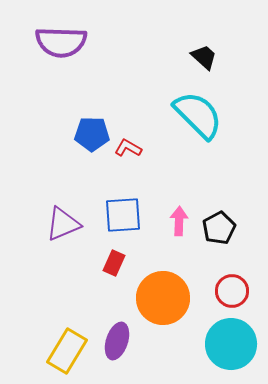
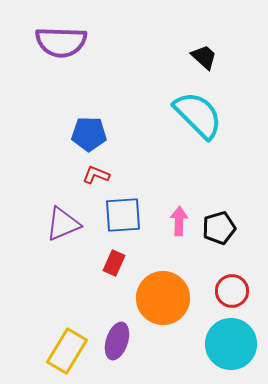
blue pentagon: moved 3 px left
red L-shape: moved 32 px left, 27 px down; rotated 8 degrees counterclockwise
black pentagon: rotated 12 degrees clockwise
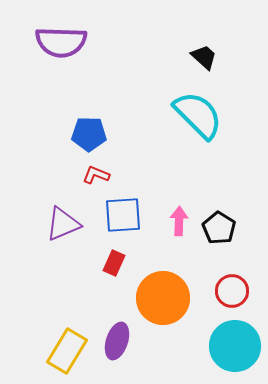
black pentagon: rotated 24 degrees counterclockwise
cyan circle: moved 4 px right, 2 px down
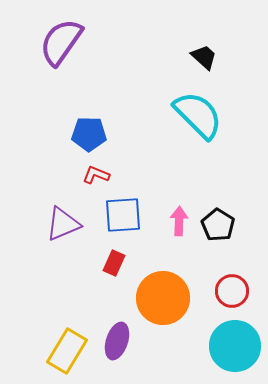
purple semicircle: rotated 123 degrees clockwise
black pentagon: moved 1 px left, 3 px up
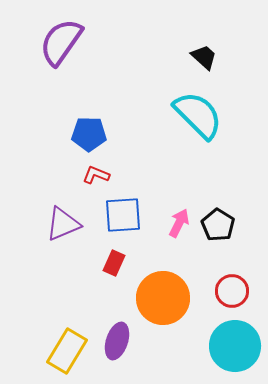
pink arrow: moved 2 px down; rotated 24 degrees clockwise
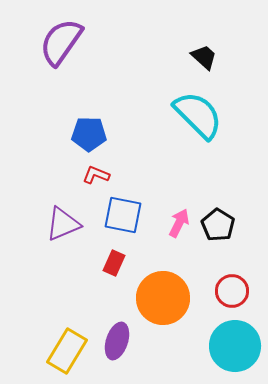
blue square: rotated 15 degrees clockwise
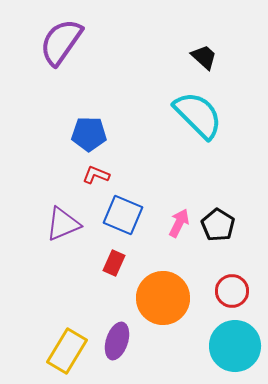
blue square: rotated 12 degrees clockwise
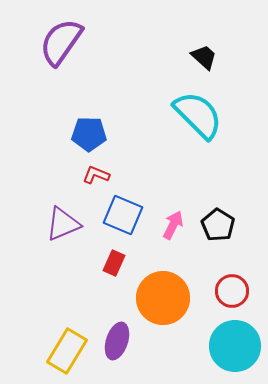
pink arrow: moved 6 px left, 2 px down
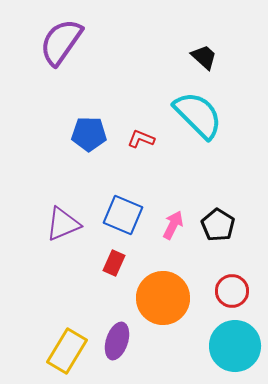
red L-shape: moved 45 px right, 36 px up
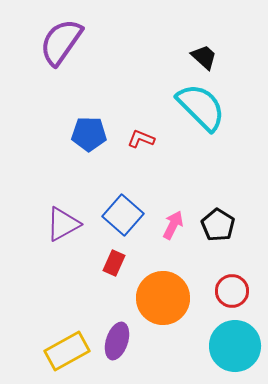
cyan semicircle: moved 3 px right, 8 px up
blue square: rotated 18 degrees clockwise
purple triangle: rotated 6 degrees counterclockwise
yellow rectangle: rotated 30 degrees clockwise
